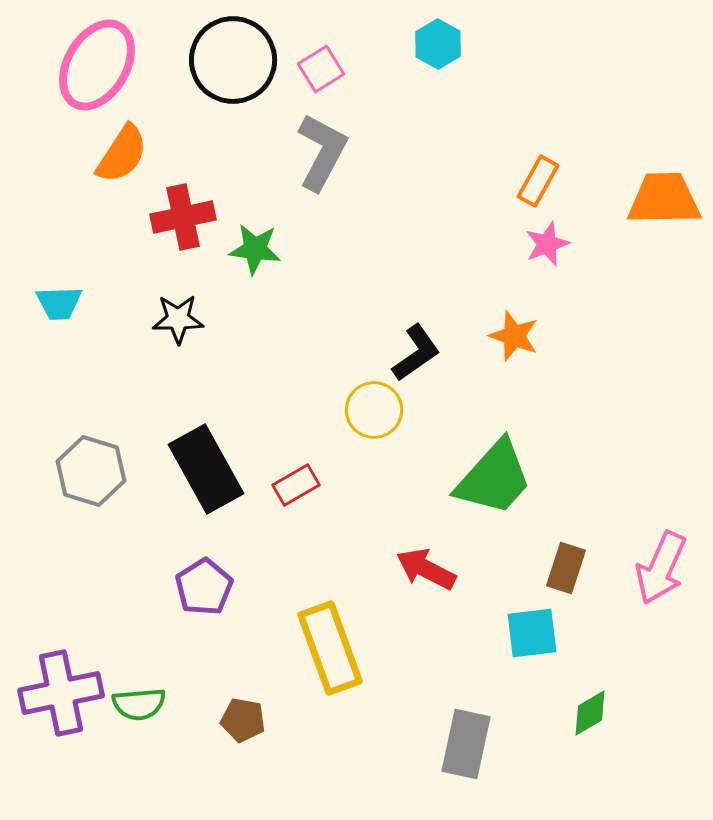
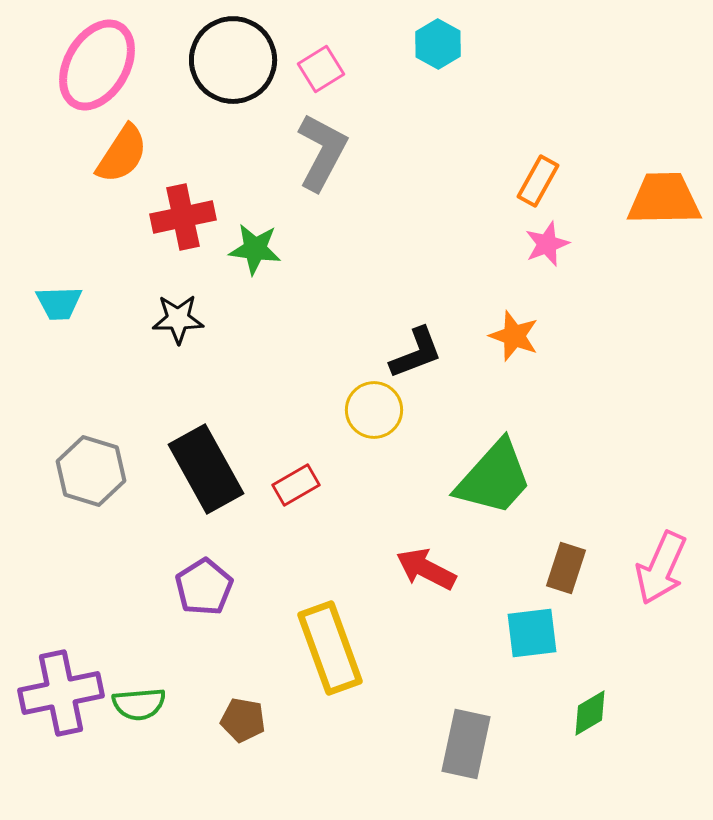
black L-shape: rotated 14 degrees clockwise
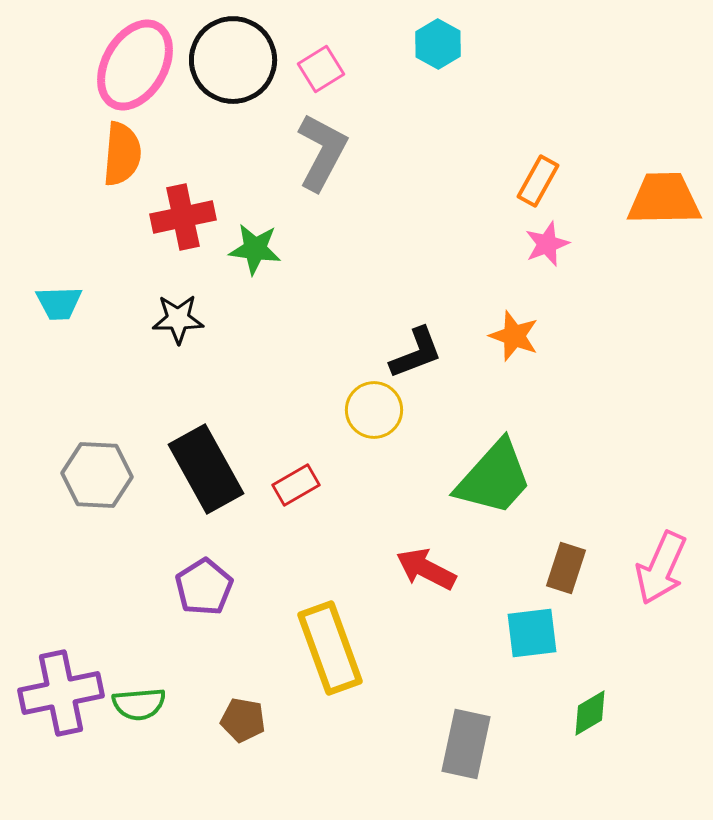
pink ellipse: moved 38 px right
orange semicircle: rotated 28 degrees counterclockwise
gray hexagon: moved 6 px right, 4 px down; rotated 14 degrees counterclockwise
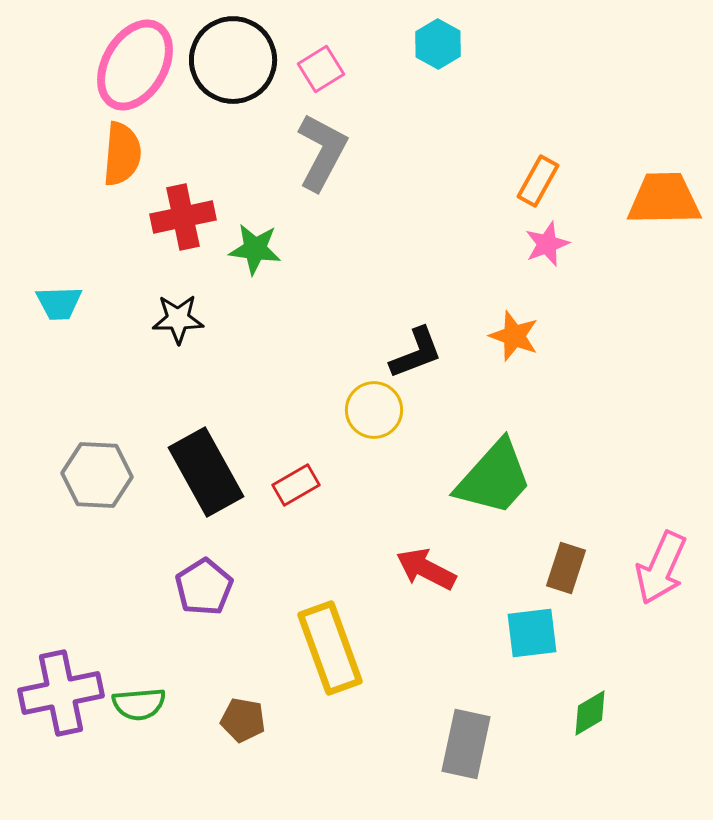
black rectangle: moved 3 px down
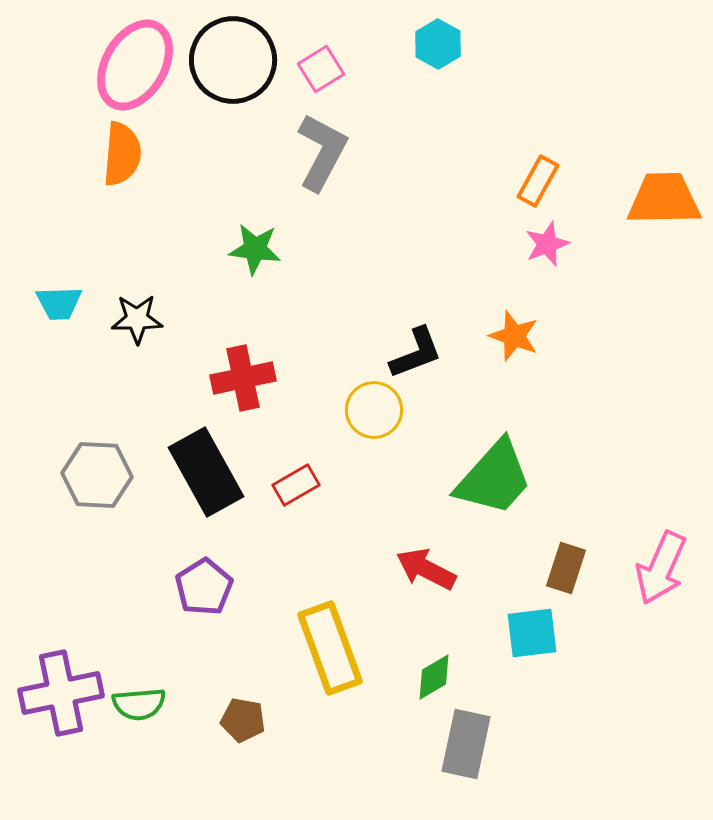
red cross: moved 60 px right, 161 px down
black star: moved 41 px left
green diamond: moved 156 px left, 36 px up
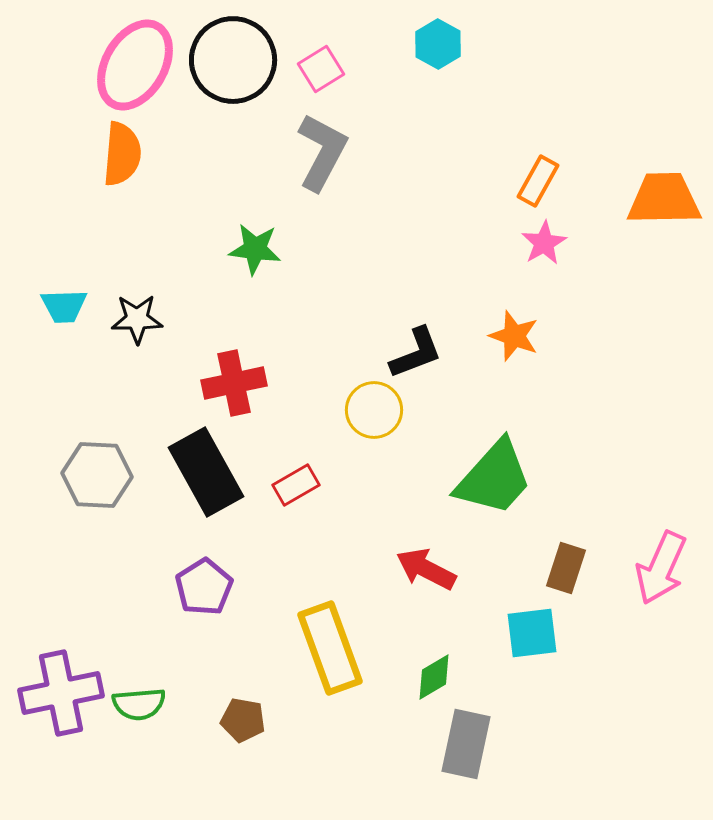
pink star: moved 3 px left, 1 px up; rotated 9 degrees counterclockwise
cyan trapezoid: moved 5 px right, 3 px down
red cross: moved 9 px left, 5 px down
